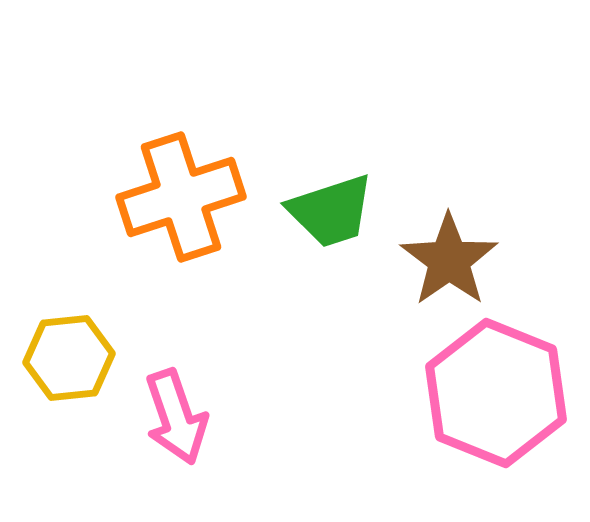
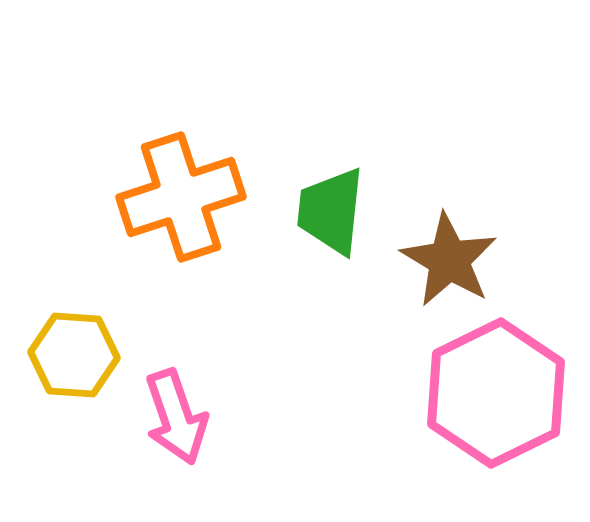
green trapezoid: rotated 114 degrees clockwise
brown star: rotated 6 degrees counterclockwise
yellow hexagon: moved 5 px right, 3 px up; rotated 10 degrees clockwise
pink hexagon: rotated 12 degrees clockwise
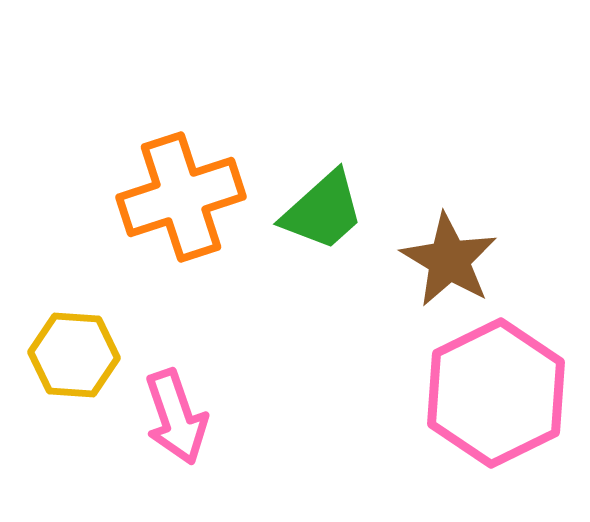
green trapezoid: moved 8 px left; rotated 138 degrees counterclockwise
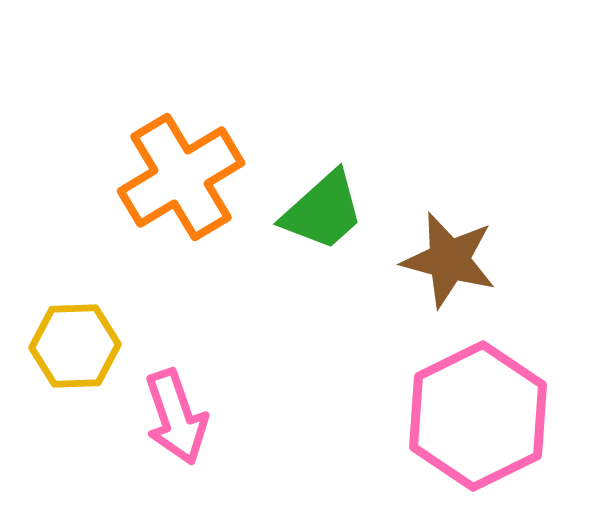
orange cross: moved 20 px up; rotated 13 degrees counterclockwise
brown star: rotated 16 degrees counterclockwise
yellow hexagon: moved 1 px right, 9 px up; rotated 6 degrees counterclockwise
pink hexagon: moved 18 px left, 23 px down
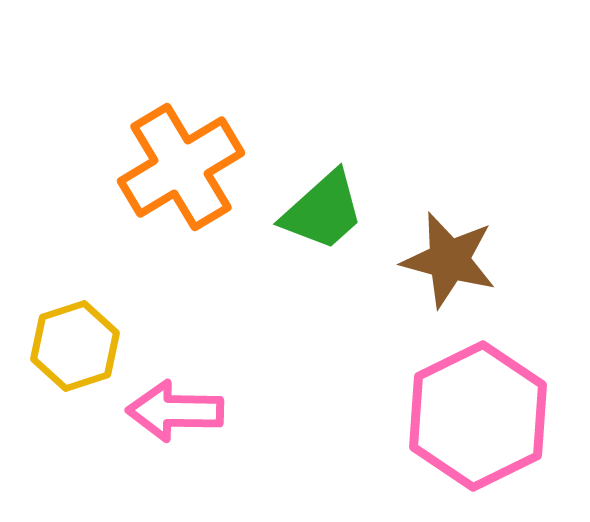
orange cross: moved 10 px up
yellow hexagon: rotated 16 degrees counterclockwise
pink arrow: moved 1 px left, 6 px up; rotated 110 degrees clockwise
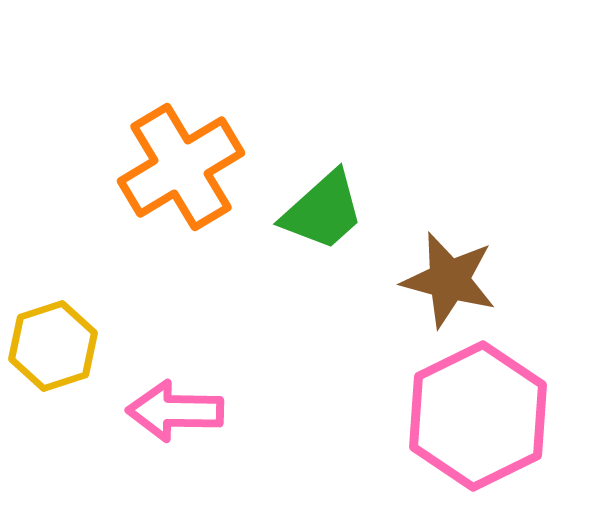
brown star: moved 20 px down
yellow hexagon: moved 22 px left
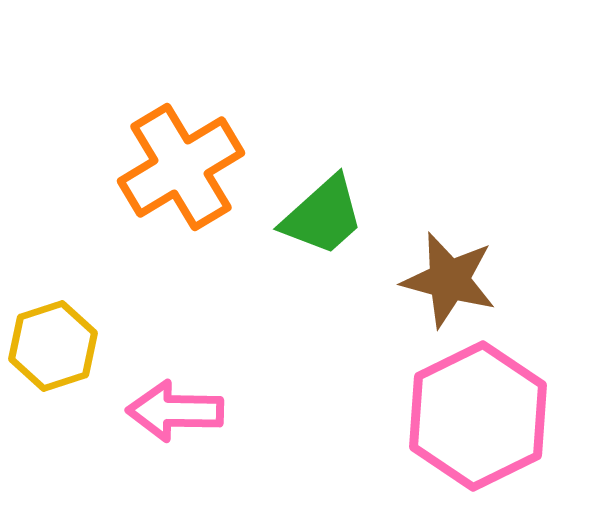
green trapezoid: moved 5 px down
